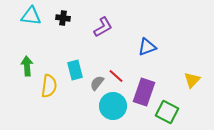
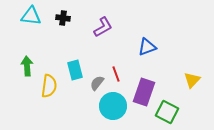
red line: moved 2 px up; rotated 28 degrees clockwise
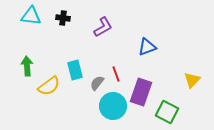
yellow semicircle: rotated 45 degrees clockwise
purple rectangle: moved 3 px left
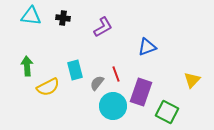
yellow semicircle: moved 1 px left, 1 px down; rotated 10 degrees clockwise
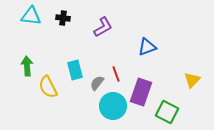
yellow semicircle: rotated 90 degrees clockwise
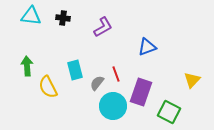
green square: moved 2 px right
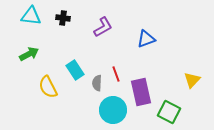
blue triangle: moved 1 px left, 8 px up
green arrow: moved 2 px right, 12 px up; rotated 66 degrees clockwise
cyan rectangle: rotated 18 degrees counterclockwise
gray semicircle: rotated 35 degrees counterclockwise
purple rectangle: rotated 32 degrees counterclockwise
cyan circle: moved 4 px down
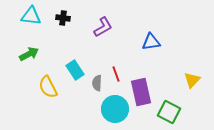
blue triangle: moved 5 px right, 3 px down; rotated 12 degrees clockwise
cyan circle: moved 2 px right, 1 px up
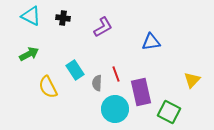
cyan triangle: rotated 20 degrees clockwise
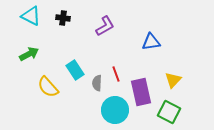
purple L-shape: moved 2 px right, 1 px up
yellow triangle: moved 19 px left
yellow semicircle: rotated 15 degrees counterclockwise
cyan circle: moved 1 px down
